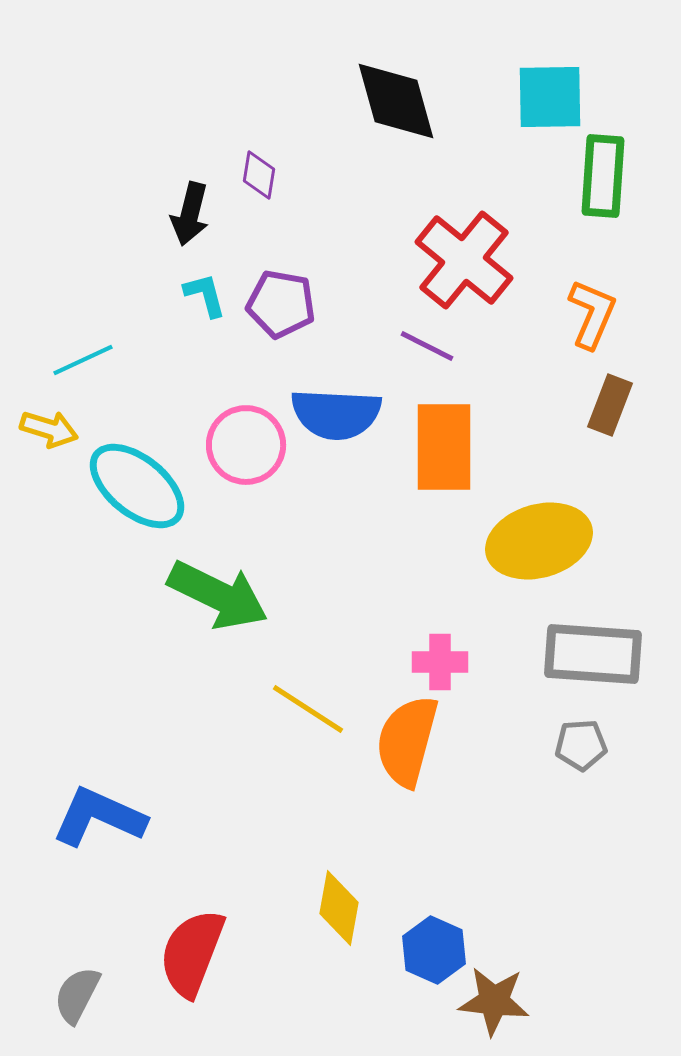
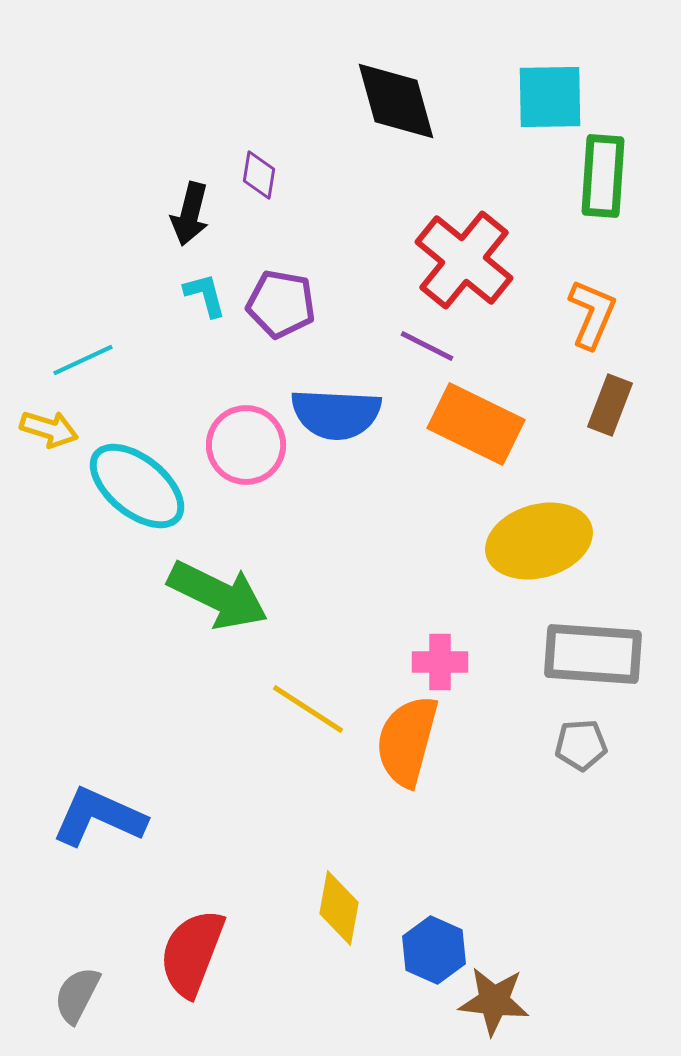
orange rectangle: moved 32 px right, 23 px up; rotated 64 degrees counterclockwise
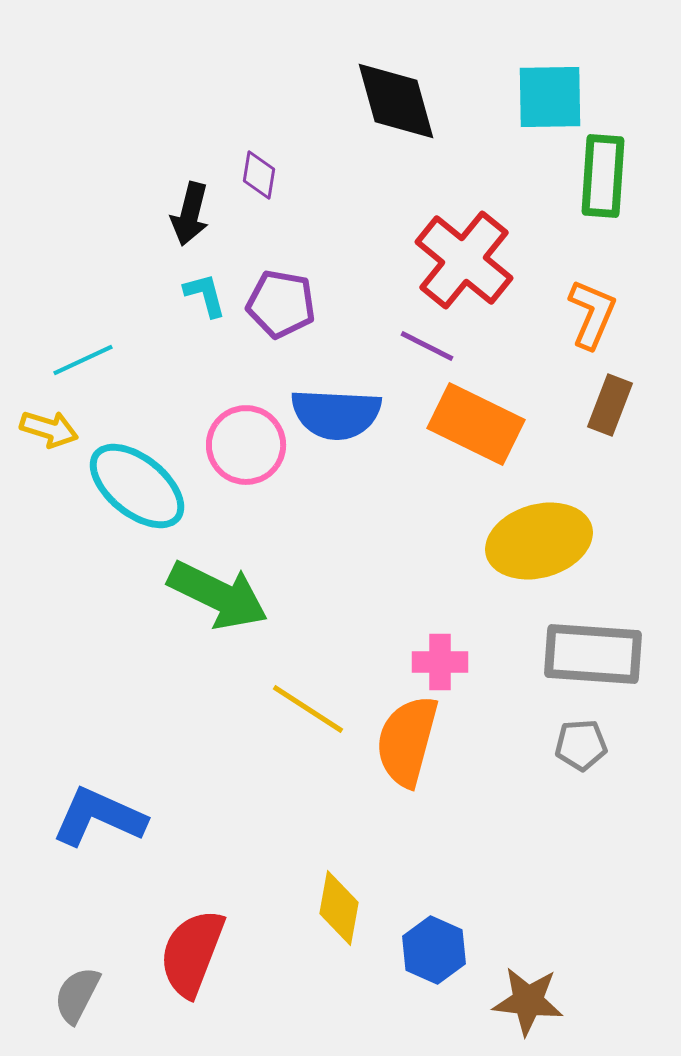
brown star: moved 34 px right
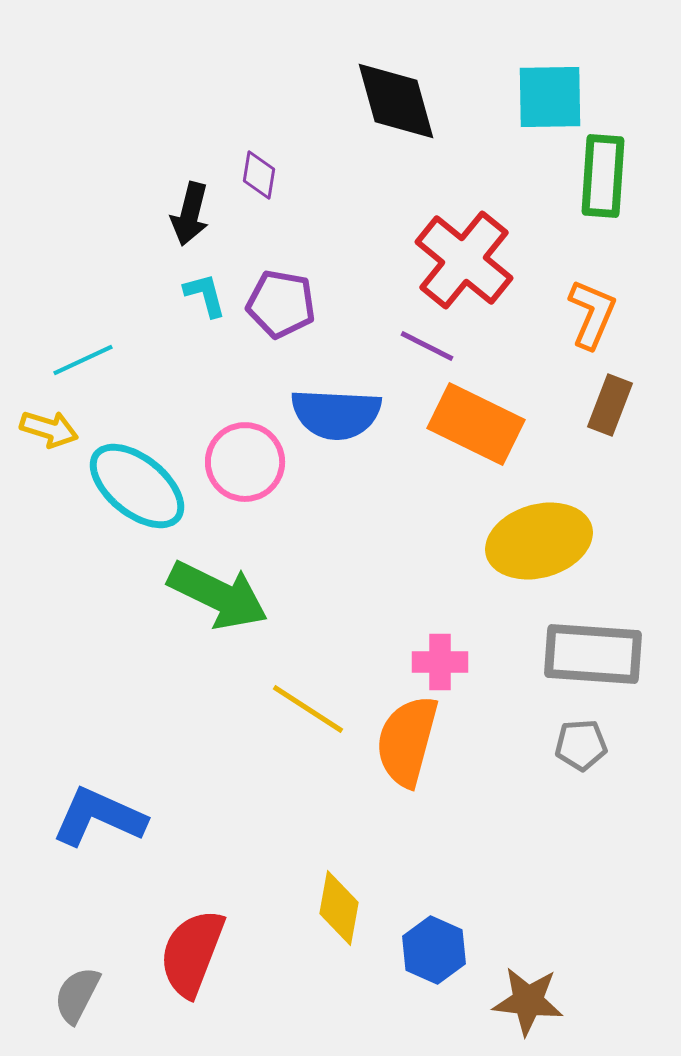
pink circle: moved 1 px left, 17 px down
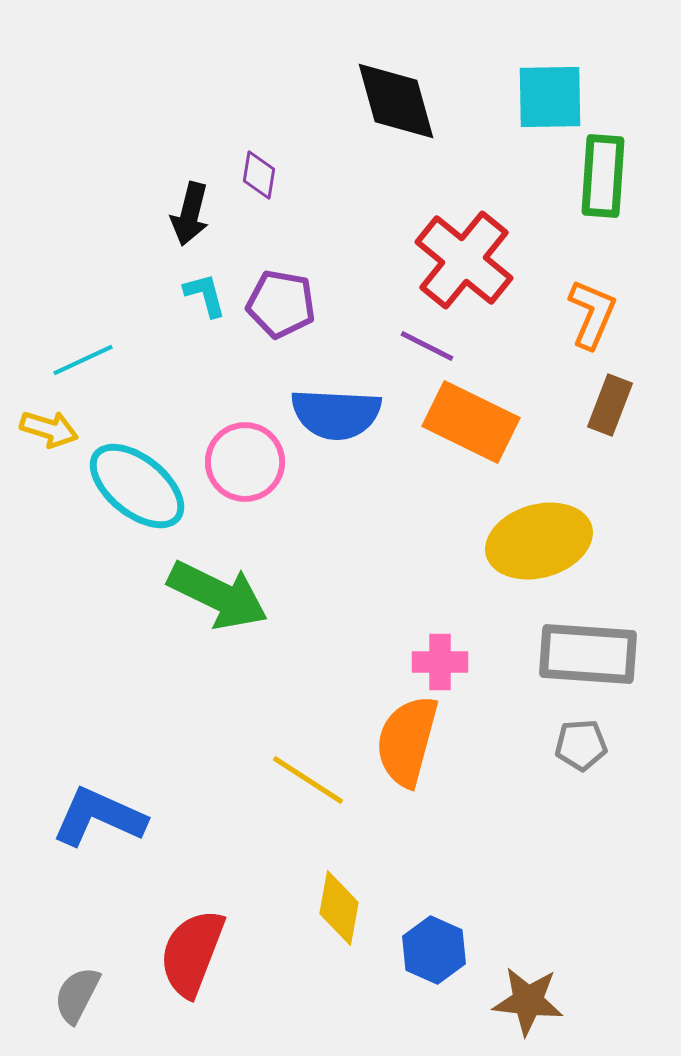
orange rectangle: moved 5 px left, 2 px up
gray rectangle: moved 5 px left
yellow line: moved 71 px down
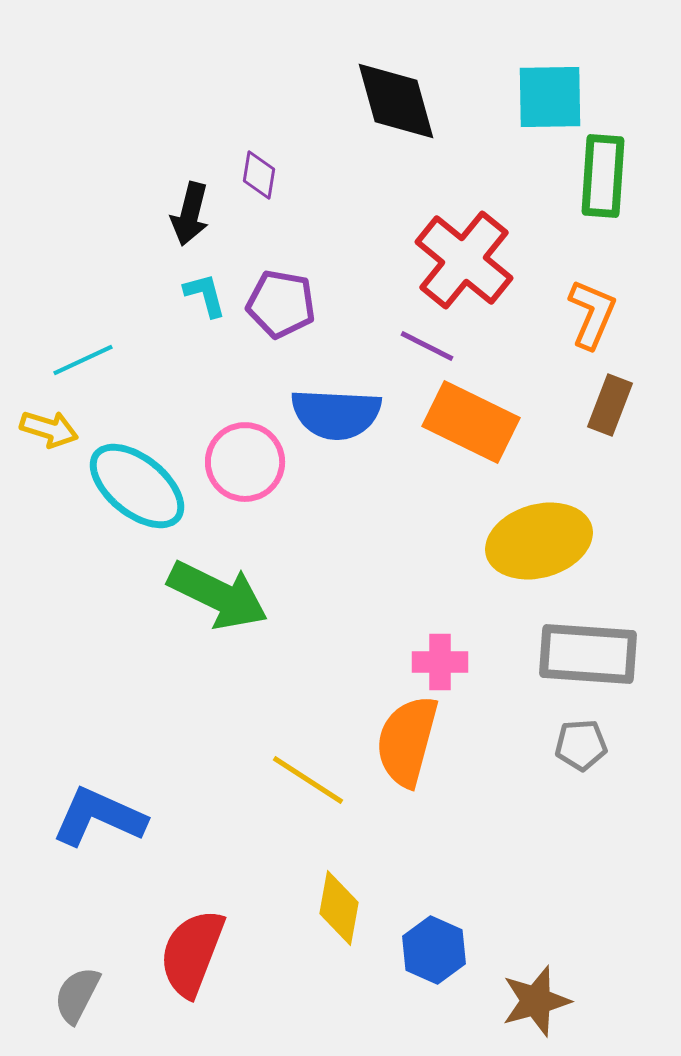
brown star: moved 8 px right; rotated 22 degrees counterclockwise
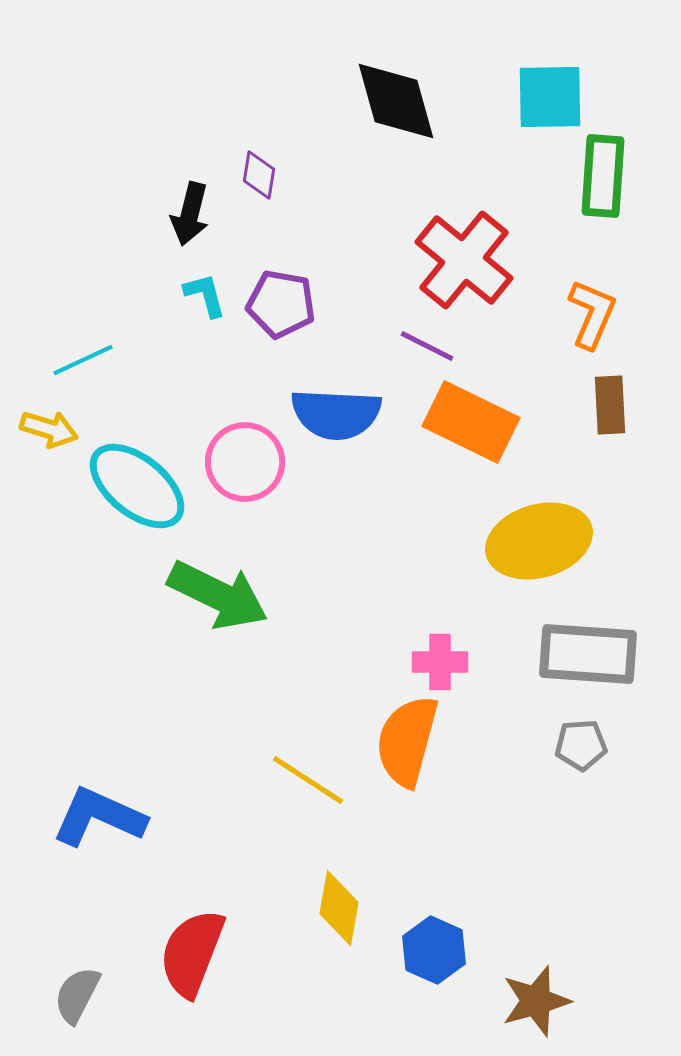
brown rectangle: rotated 24 degrees counterclockwise
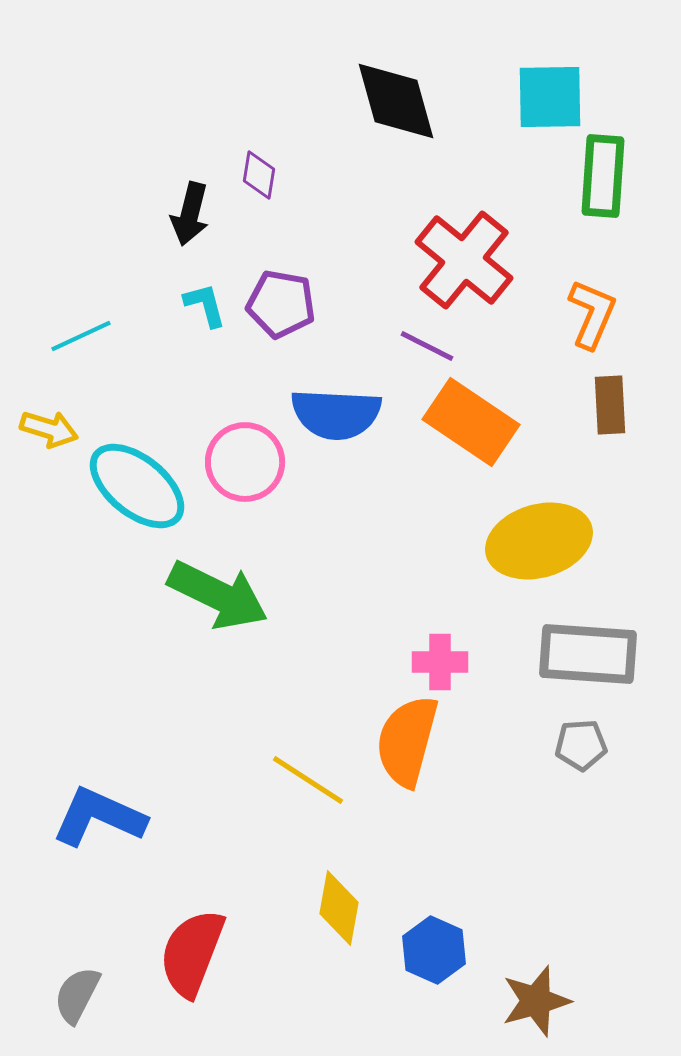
cyan L-shape: moved 10 px down
cyan line: moved 2 px left, 24 px up
orange rectangle: rotated 8 degrees clockwise
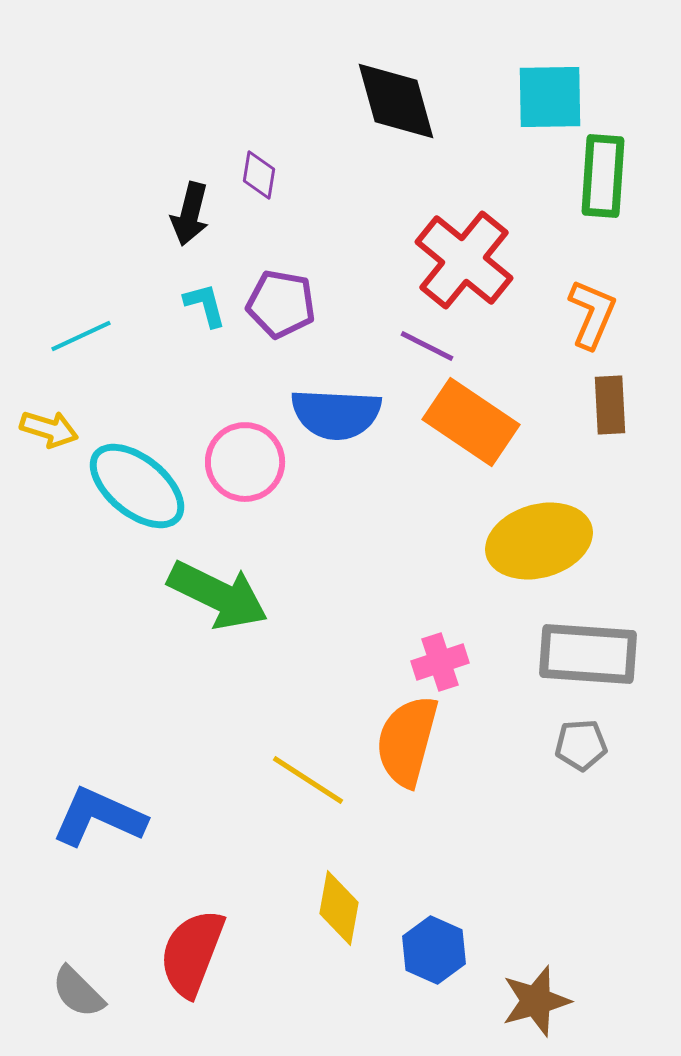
pink cross: rotated 18 degrees counterclockwise
gray semicircle: moved 1 px right, 3 px up; rotated 72 degrees counterclockwise
